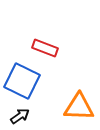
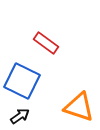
red rectangle: moved 1 px right, 5 px up; rotated 15 degrees clockwise
orange triangle: rotated 16 degrees clockwise
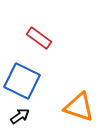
red rectangle: moved 7 px left, 5 px up
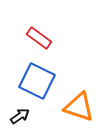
blue square: moved 15 px right
